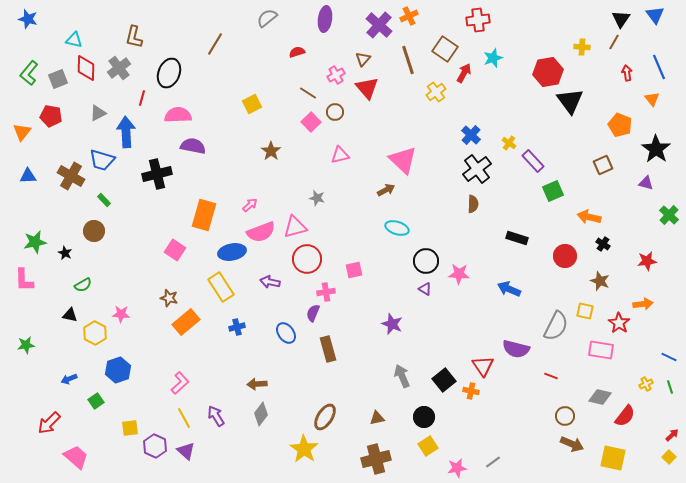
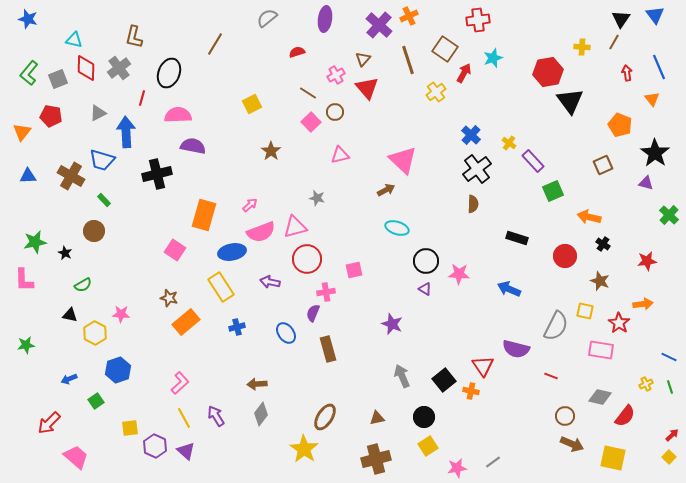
black star at (656, 149): moved 1 px left, 4 px down
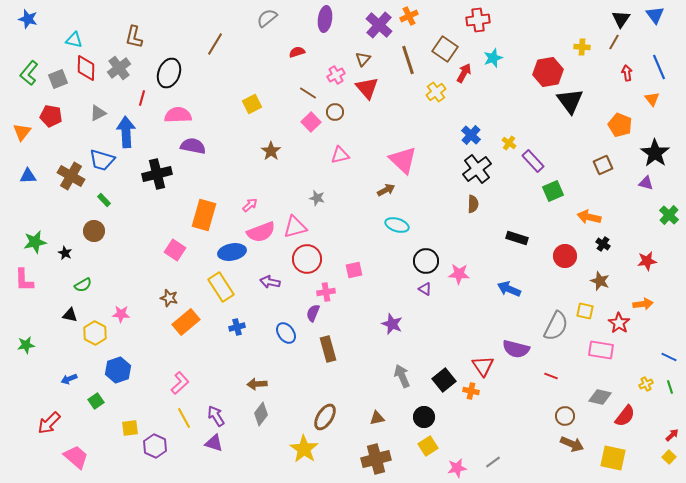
cyan ellipse at (397, 228): moved 3 px up
purple triangle at (186, 451): moved 28 px right, 8 px up; rotated 24 degrees counterclockwise
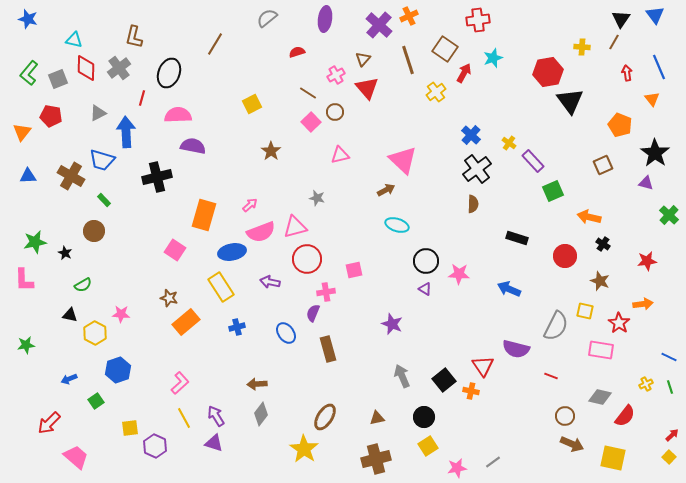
black cross at (157, 174): moved 3 px down
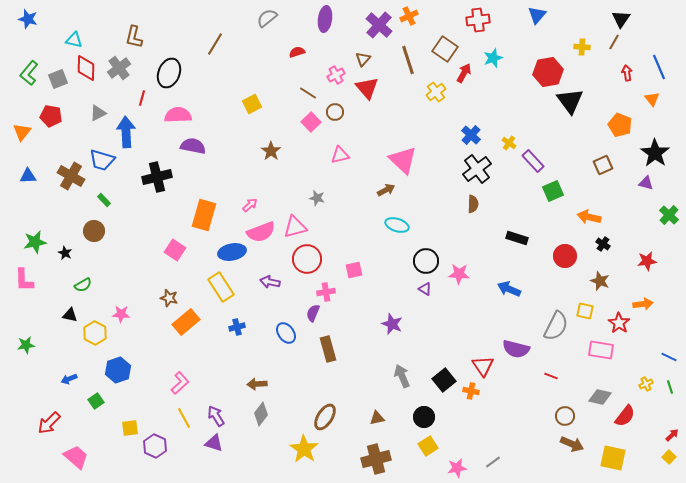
blue triangle at (655, 15): moved 118 px left; rotated 18 degrees clockwise
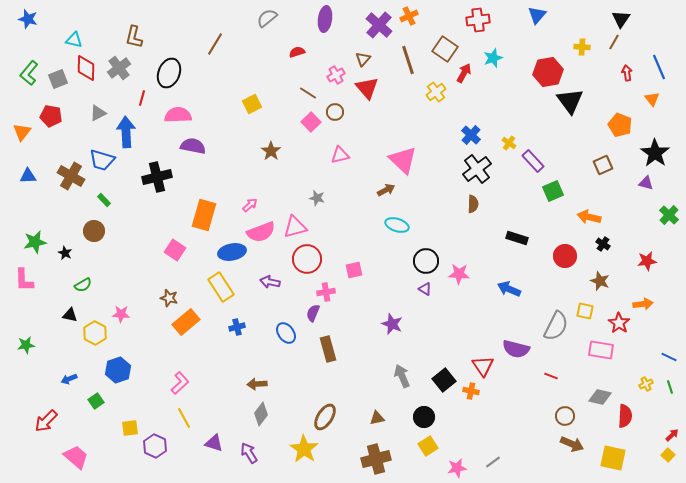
purple arrow at (216, 416): moved 33 px right, 37 px down
red semicircle at (625, 416): rotated 35 degrees counterclockwise
red arrow at (49, 423): moved 3 px left, 2 px up
yellow square at (669, 457): moved 1 px left, 2 px up
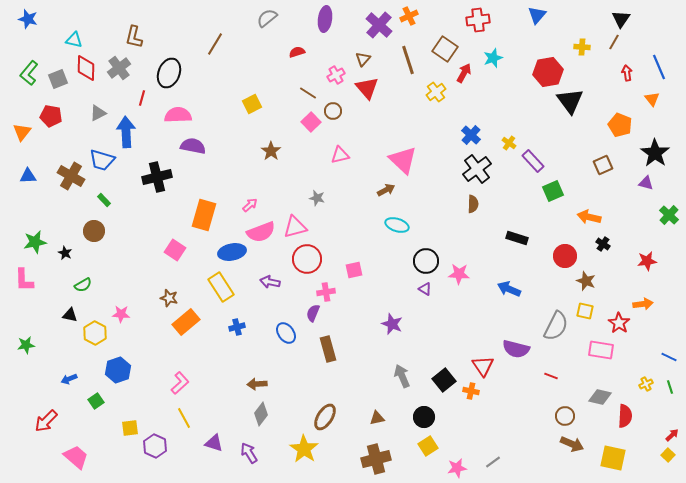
brown circle at (335, 112): moved 2 px left, 1 px up
brown star at (600, 281): moved 14 px left
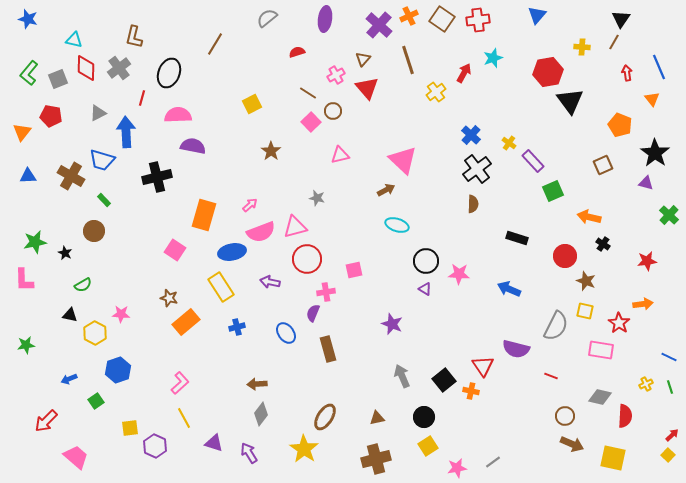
brown square at (445, 49): moved 3 px left, 30 px up
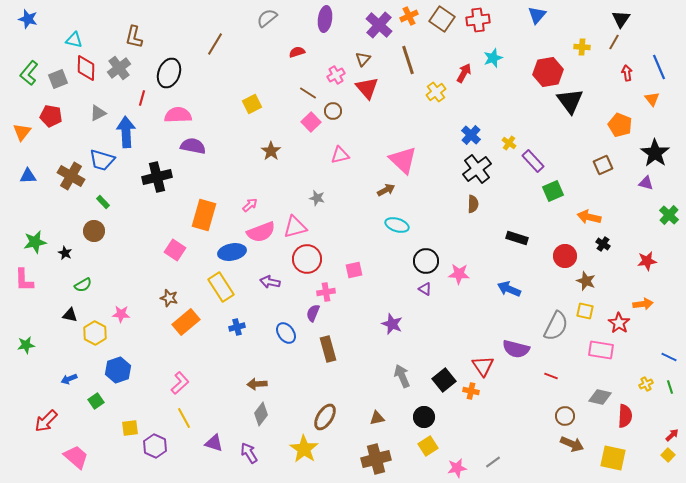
green rectangle at (104, 200): moved 1 px left, 2 px down
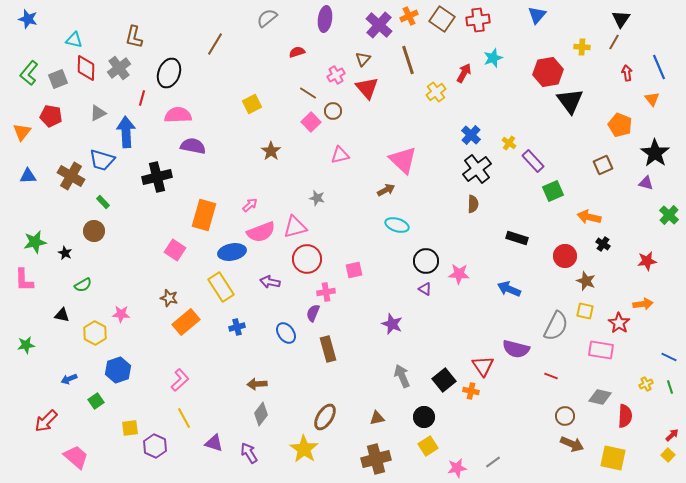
black triangle at (70, 315): moved 8 px left
pink L-shape at (180, 383): moved 3 px up
